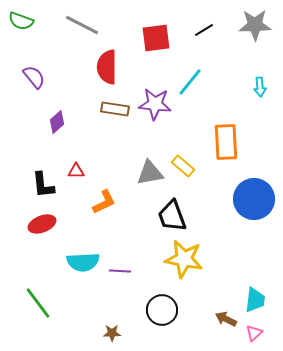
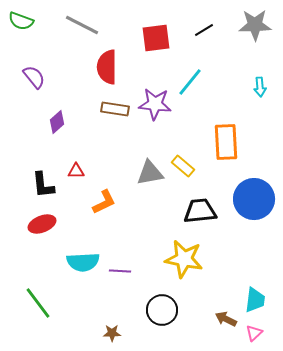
black trapezoid: moved 28 px right, 5 px up; rotated 104 degrees clockwise
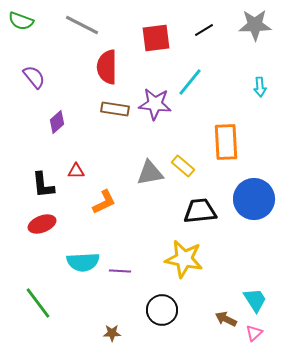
cyan trapezoid: rotated 40 degrees counterclockwise
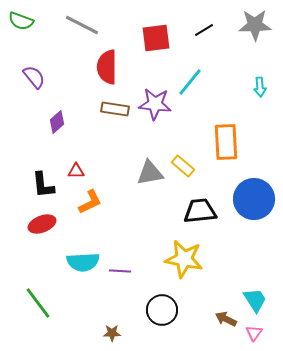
orange L-shape: moved 14 px left
pink triangle: rotated 12 degrees counterclockwise
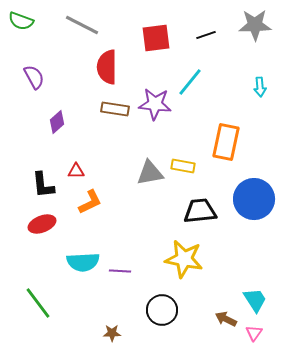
black line: moved 2 px right, 5 px down; rotated 12 degrees clockwise
purple semicircle: rotated 10 degrees clockwise
orange rectangle: rotated 15 degrees clockwise
yellow rectangle: rotated 30 degrees counterclockwise
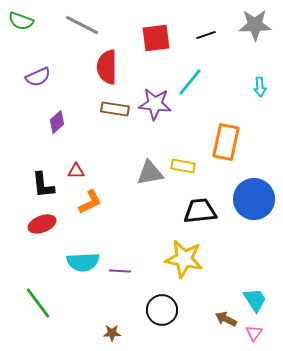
purple semicircle: moved 4 px right; rotated 95 degrees clockwise
